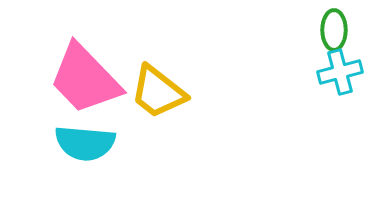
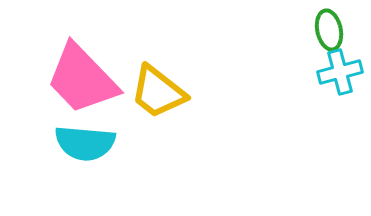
green ellipse: moved 5 px left; rotated 12 degrees counterclockwise
pink trapezoid: moved 3 px left
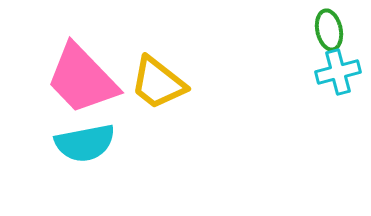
cyan cross: moved 2 px left
yellow trapezoid: moved 9 px up
cyan semicircle: rotated 16 degrees counterclockwise
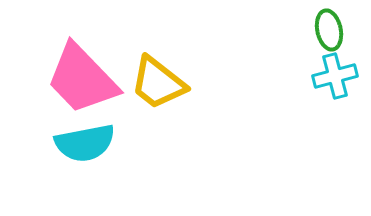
cyan cross: moved 3 px left, 4 px down
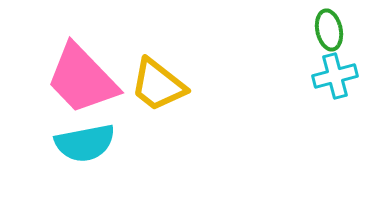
yellow trapezoid: moved 2 px down
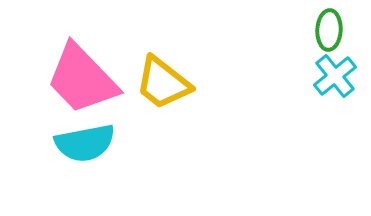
green ellipse: rotated 15 degrees clockwise
cyan cross: rotated 24 degrees counterclockwise
yellow trapezoid: moved 5 px right, 2 px up
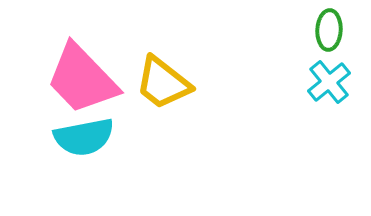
cyan cross: moved 6 px left, 6 px down
cyan semicircle: moved 1 px left, 6 px up
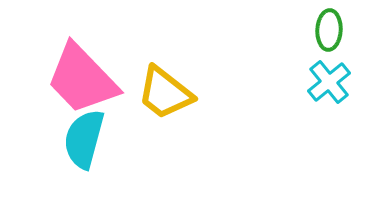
yellow trapezoid: moved 2 px right, 10 px down
cyan semicircle: moved 2 px down; rotated 116 degrees clockwise
